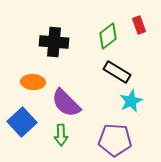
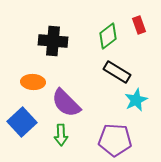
black cross: moved 1 px left, 1 px up
cyan star: moved 5 px right, 1 px up
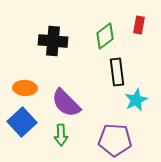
red rectangle: rotated 30 degrees clockwise
green diamond: moved 3 px left
black rectangle: rotated 52 degrees clockwise
orange ellipse: moved 8 px left, 6 px down
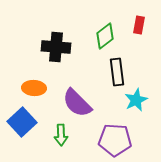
black cross: moved 3 px right, 6 px down
orange ellipse: moved 9 px right
purple semicircle: moved 11 px right
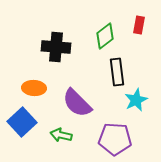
green arrow: rotated 105 degrees clockwise
purple pentagon: moved 1 px up
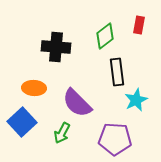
green arrow: moved 1 px right, 2 px up; rotated 75 degrees counterclockwise
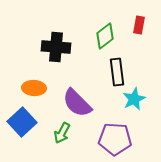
cyan star: moved 2 px left, 1 px up
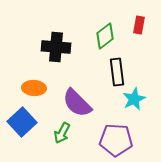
purple pentagon: moved 1 px right, 1 px down
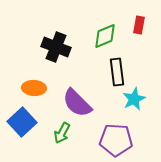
green diamond: rotated 16 degrees clockwise
black cross: rotated 16 degrees clockwise
